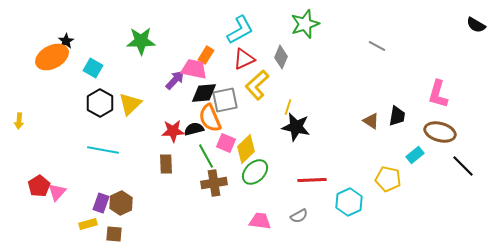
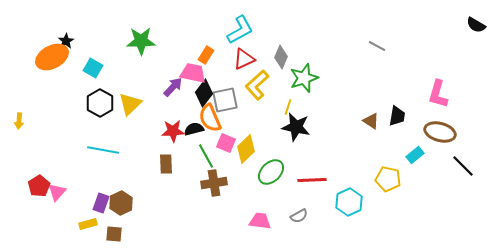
green star at (305, 24): moved 1 px left, 54 px down
pink trapezoid at (194, 69): moved 1 px left, 4 px down
purple arrow at (175, 80): moved 2 px left, 7 px down
black diamond at (204, 93): rotated 48 degrees counterclockwise
green ellipse at (255, 172): moved 16 px right
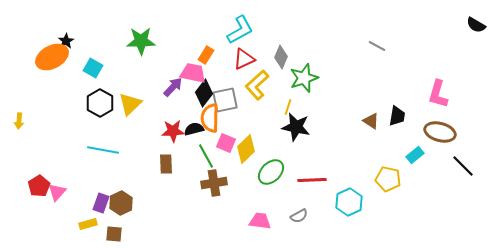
orange semicircle at (210, 118): rotated 24 degrees clockwise
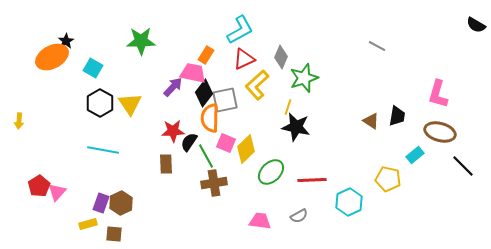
yellow triangle at (130, 104): rotated 20 degrees counterclockwise
black semicircle at (194, 129): moved 5 px left, 13 px down; rotated 42 degrees counterclockwise
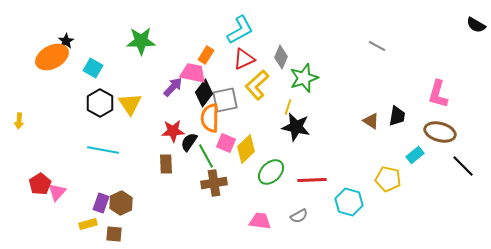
red pentagon at (39, 186): moved 1 px right, 2 px up
cyan hexagon at (349, 202): rotated 20 degrees counterclockwise
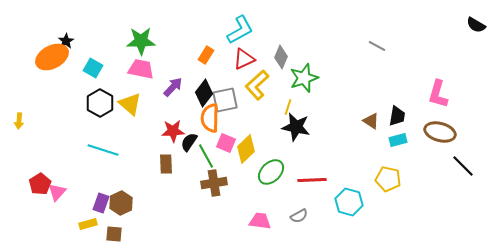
pink trapezoid at (193, 73): moved 52 px left, 4 px up
yellow triangle at (130, 104): rotated 15 degrees counterclockwise
cyan line at (103, 150): rotated 8 degrees clockwise
cyan rectangle at (415, 155): moved 17 px left, 15 px up; rotated 24 degrees clockwise
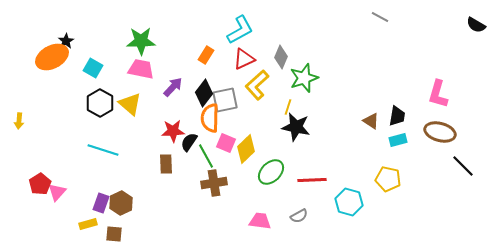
gray line at (377, 46): moved 3 px right, 29 px up
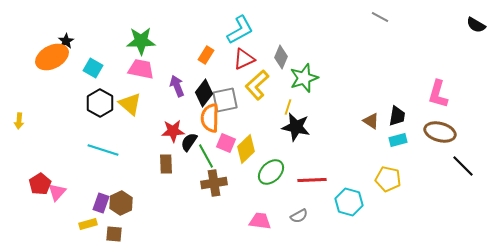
purple arrow at (173, 87): moved 4 px right, 1 px up; rotated 65 degrees counterclockwise
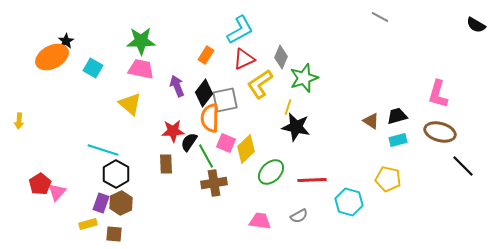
yellow L-shape at (257, 85): moved 3 px right, 1 px up; rotated 8 degrees clockwise
black hexagon at (100, 103): moved 16 px right, 71 px down
black trapezoid at (397, 116): rotated 115 degrees counterclockwise
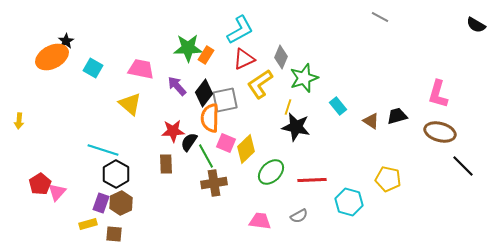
green star at (141, 41): moved 47 px right, 7 px down
purple arrow at (177, 86): rotated 20 degrees counterclockwise
cyan rectangle at (398, 140): moved 60 px left, 34 px up; rotated 66 degrees clockwise
